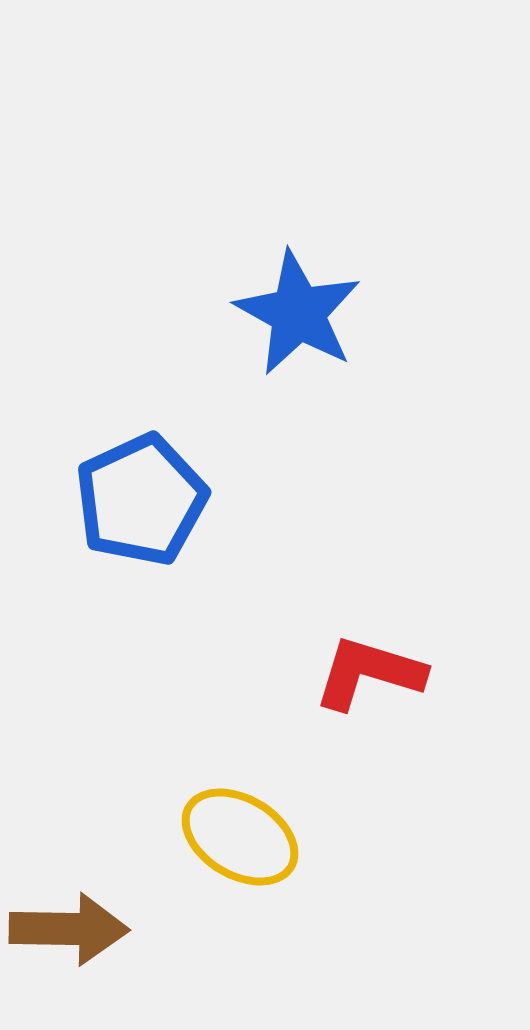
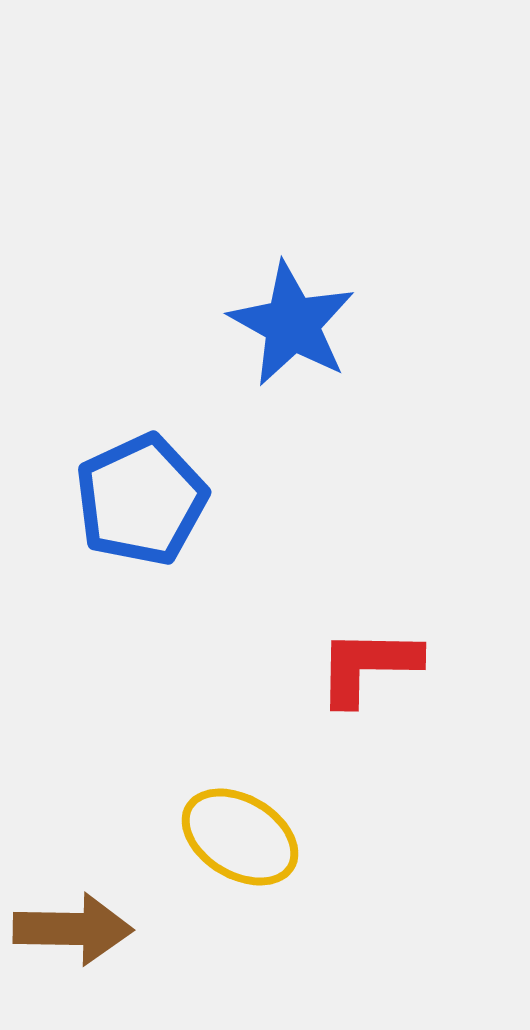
blue star: moved 6 px left, 11 px down
red L-shape: moved 1 px left, 7 px up; rotated 16 degrees counterclockwise
brown arrow: moved 4 px right
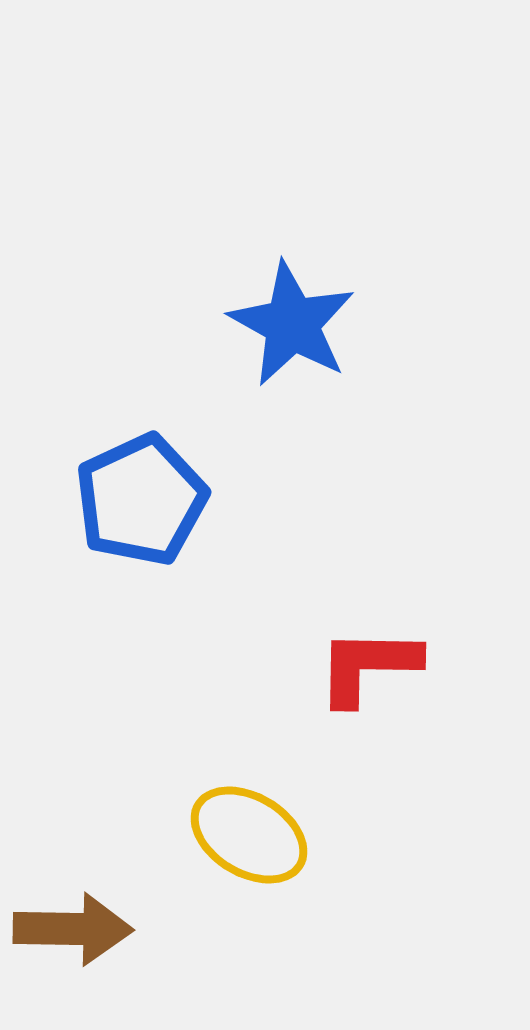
yellow ellipse: moved 9 px right, 2 px up
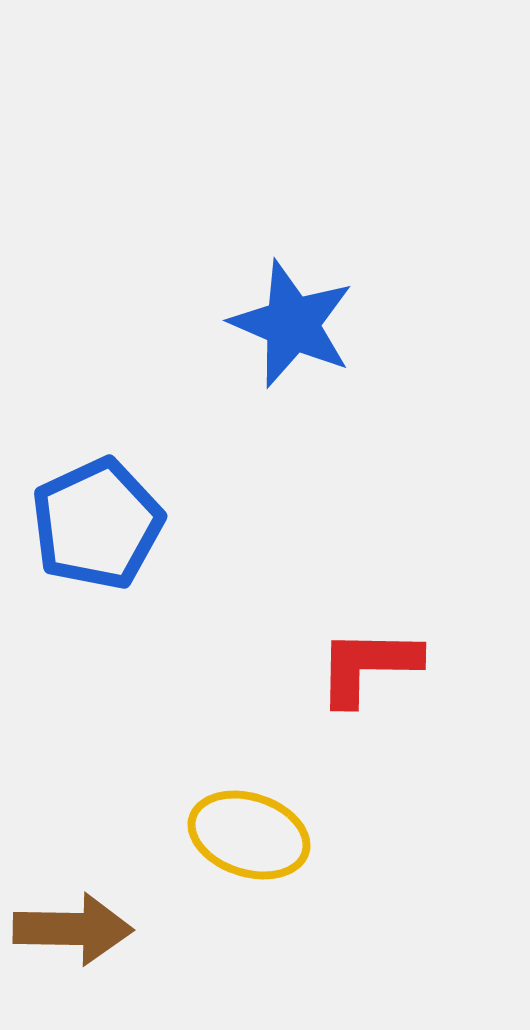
blue star: rotated 6 degrees counterclockwise
blue pentagon: moved 44 px left, 24 px down
yellow ellipse: rotated 13 degrees counterclockwise
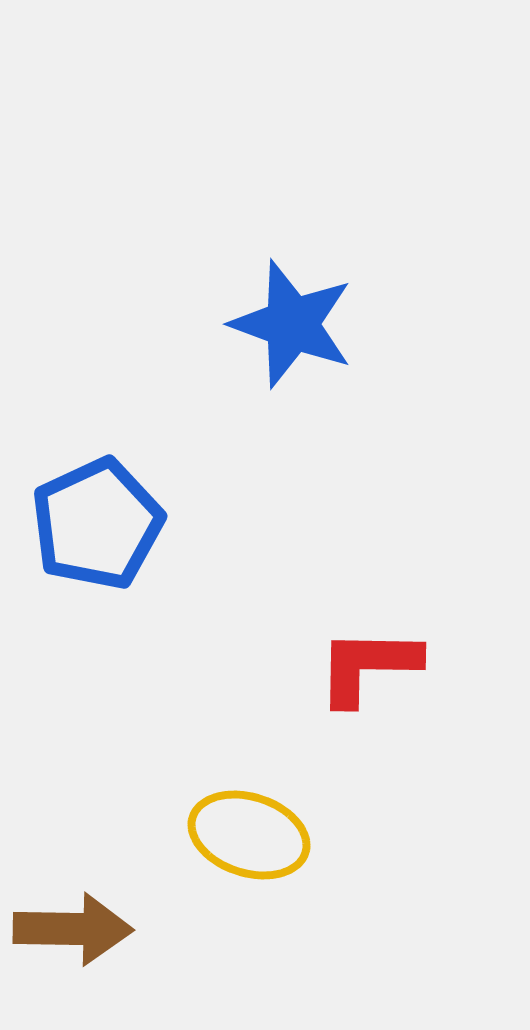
blue star: rotated 3 degrees counterclockwise
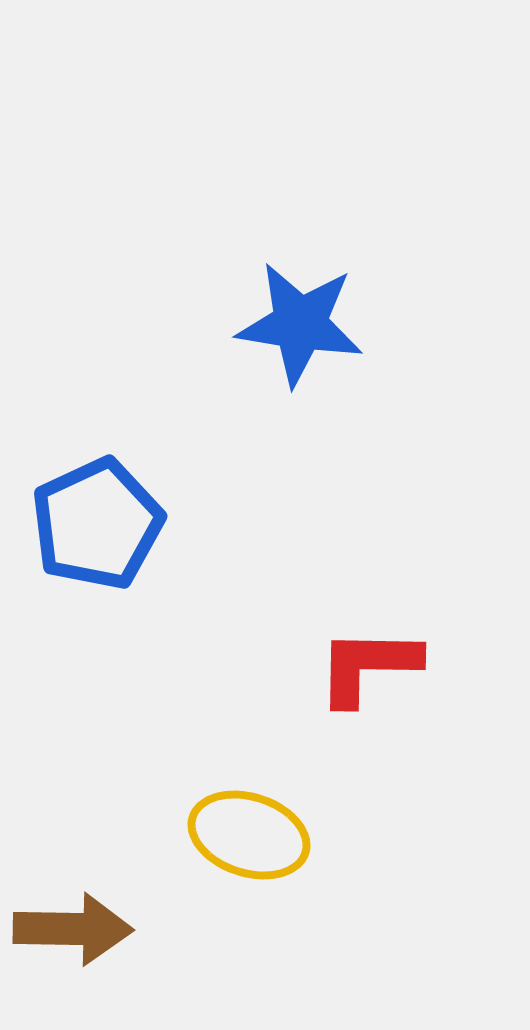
blue star: moved 8 px right; rotated 11 degrees counterclockwise
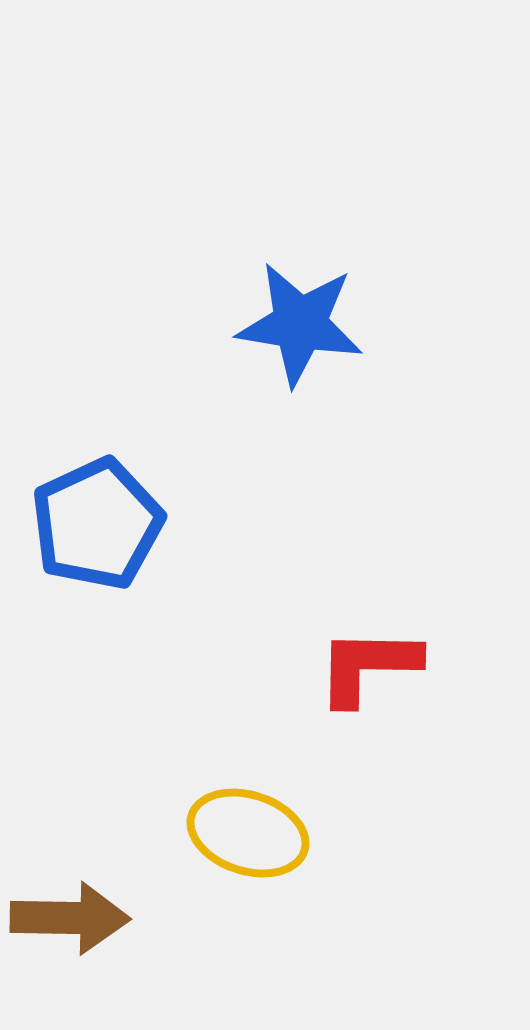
yellow ellipse: moved 1 px left, 2 px up
brown arrow: moved 3 px left, 11 px up
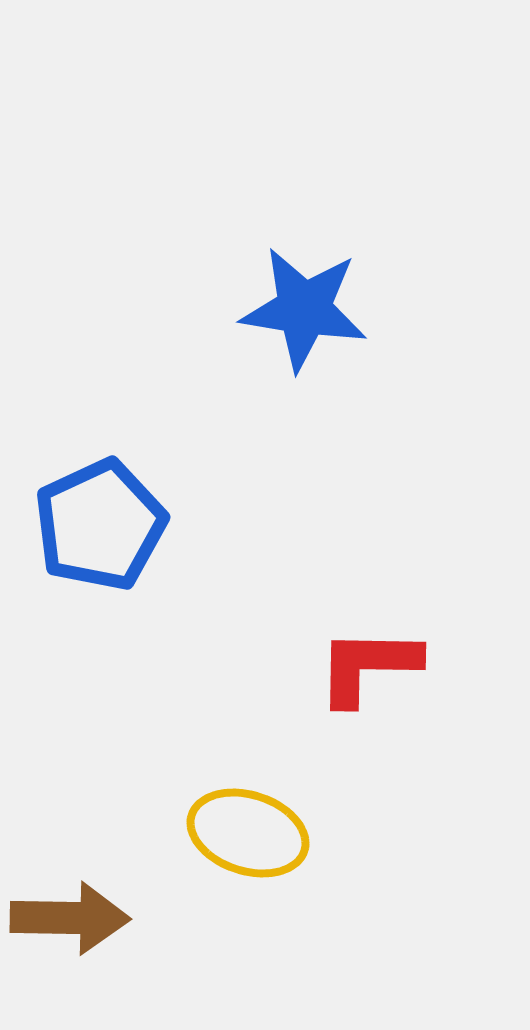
blue star: moved 4 px right, 15 px up
blue pentagon: moved 3 px right, 1 px down
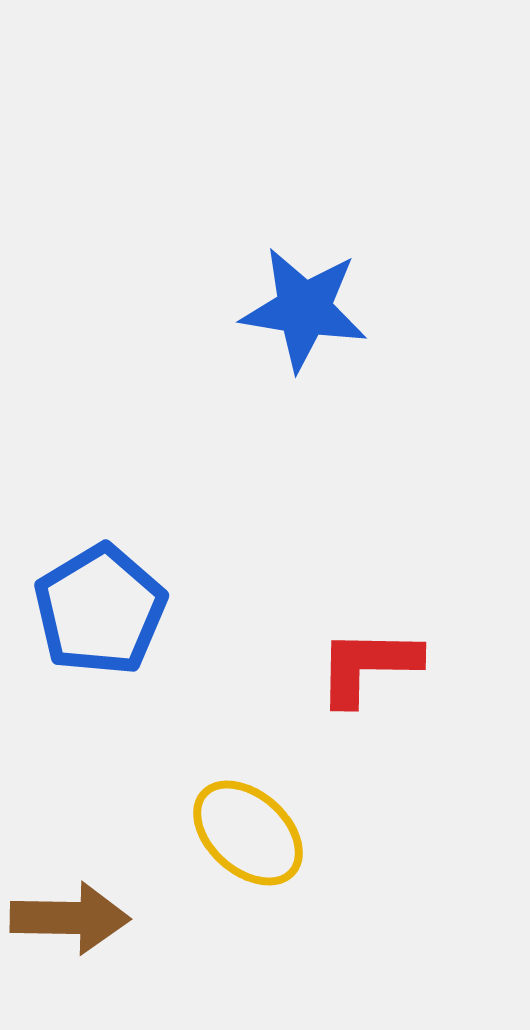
blue pentagon: moved 85 px down; rotated 6 degrees counterclockwise
yellow ellipse: rotated 24 degrees clockwise
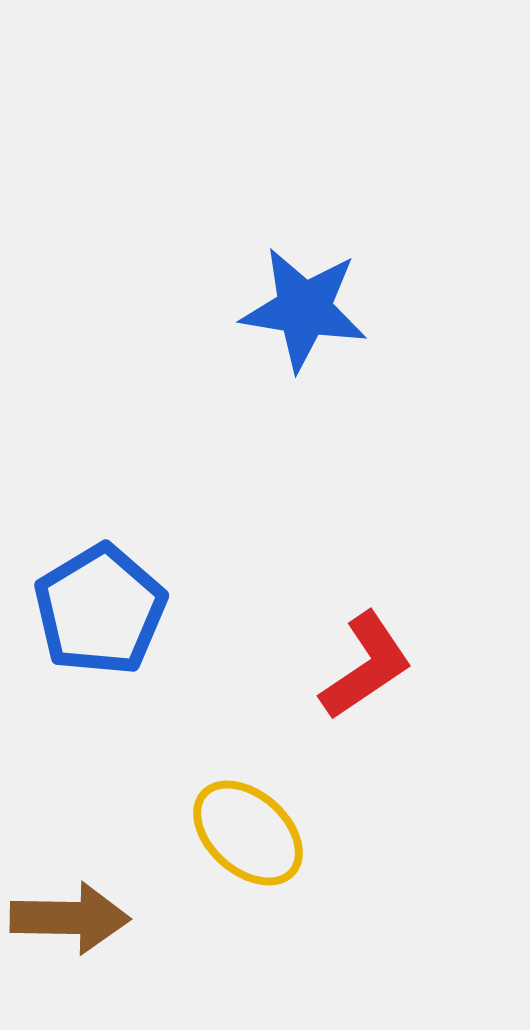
red L-shape: moved 2 px left; rotated 145 degrees clockwise
